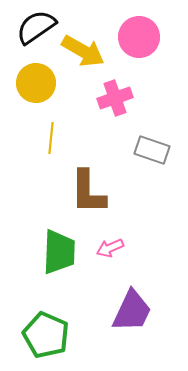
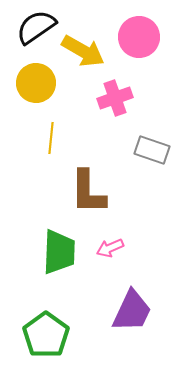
green pentagon: rotated 12 degrees clockwise
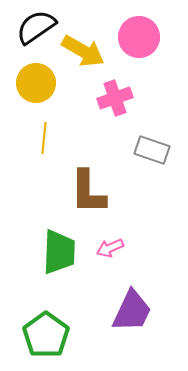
yellow line: moved 7 px left
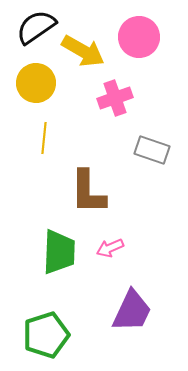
green pentagon: rotated 18 degrees clockwise
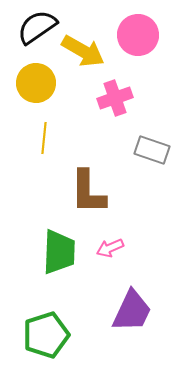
black semicircle: moved 1 px right
pink circle: moved 1 px left, 2 px up
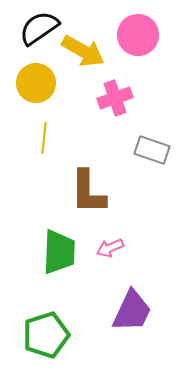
black semicircle: moved 2 px right, 1 px down
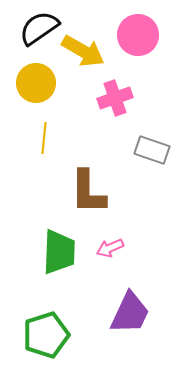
purple trapezoid: moved 2 px left, 2 px down
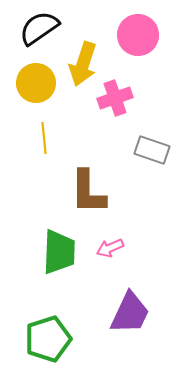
yellow arrow: moved 13 px down; rotated 78 degrees clockwise
yellow line: rotated 12 degrees counterclockwise
green pentagon: moved 2 px right, 4 px down
